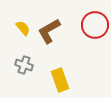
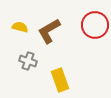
yellow semicircle: moved 3 px left, 1 px up; rotated 35 degrees counterclockwise
gray cross: moved 4 px right, 4 px up
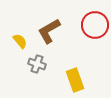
yellow semicircle: moved 14 px down; rotated 35 degrees clockwise
gray cross: moved 9 px right, 3 px down
yellow rectangle: moved 15 px right
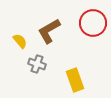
red circle: moved 2 px left, 2 px up
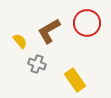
red circle: moved 6 px left
yellow rectangle: rotated 15 degrees counterclockwise
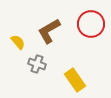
red circle: moved 4 px right, 1 px down
yellow semicircle: moved 2 px left, 1 px down
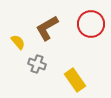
brown L-shape: moved 2 px left, 3 px up
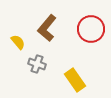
red circle: moved 5 px down
brown L-shape: rotated 20 degrees counterclockwise
